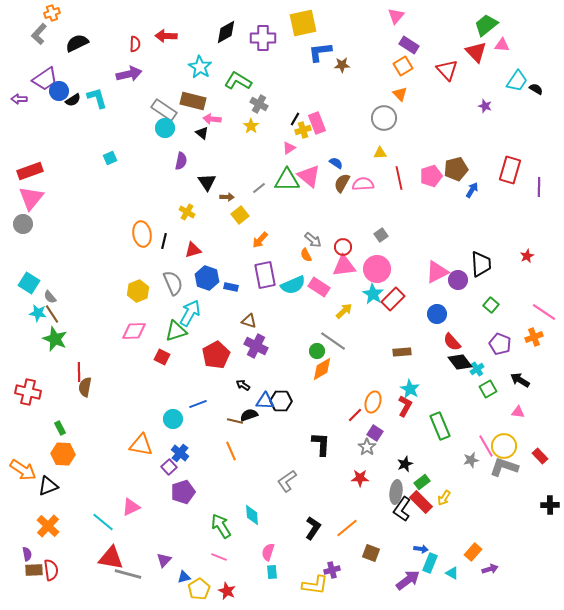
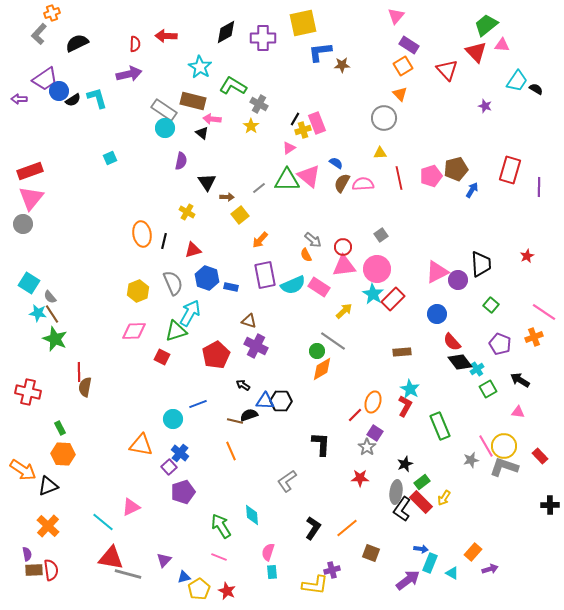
green L-shape at (238, 81): moved 5 px left, 5 px down
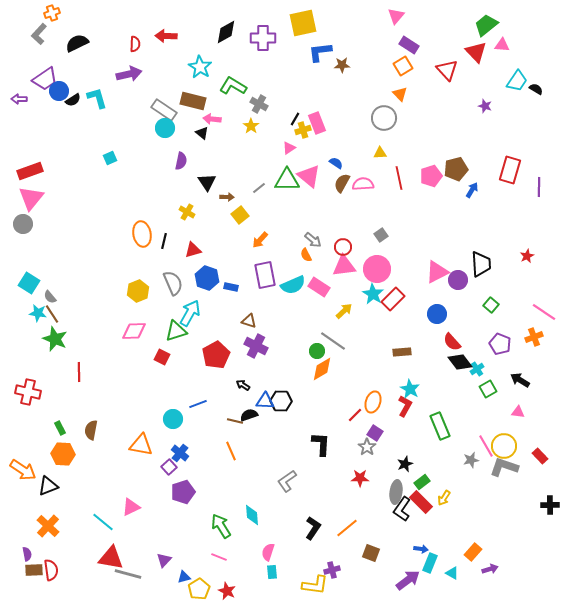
brown semicircle at (85, 387): moved 6 px right, 43 px down
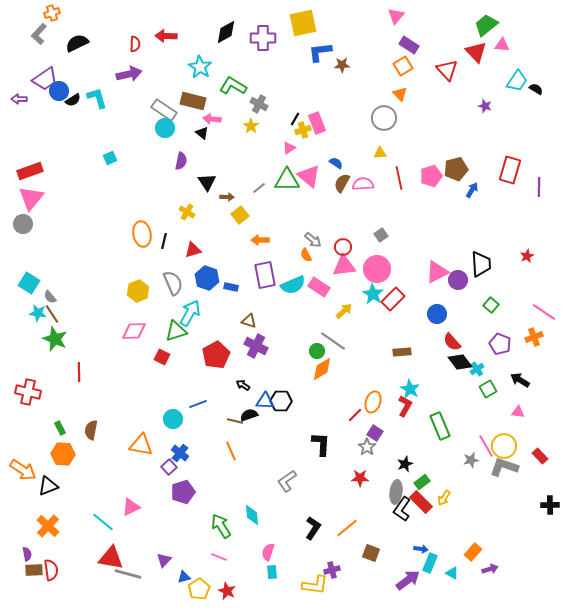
orange arrow at (260, 240): rotated 48 degrees clockwise
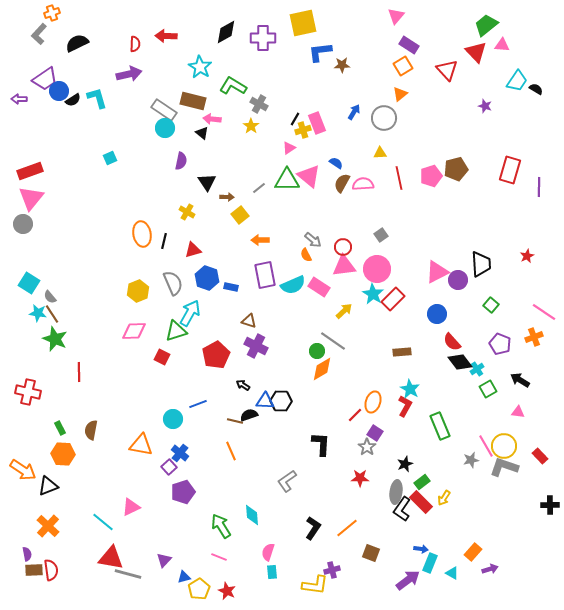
orange triangle at (400, 94): rotated 35 degrees clockwise
blue arrow at (472, 190): moved 118 px left, 78 px up
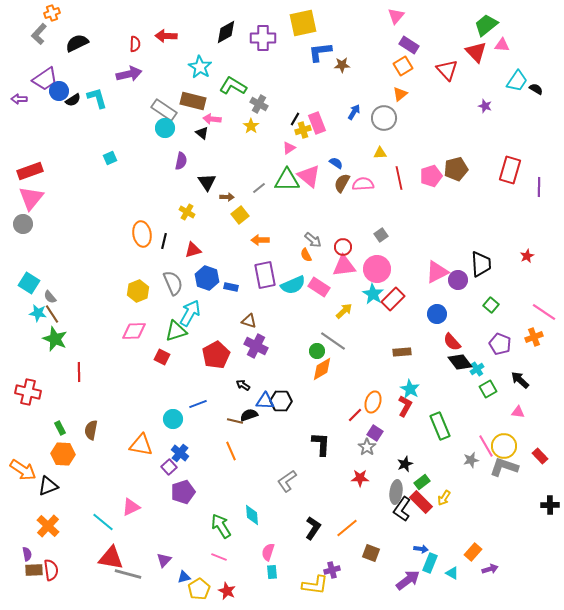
black arrow at (520, 380): rotated 12 degrees clockwise
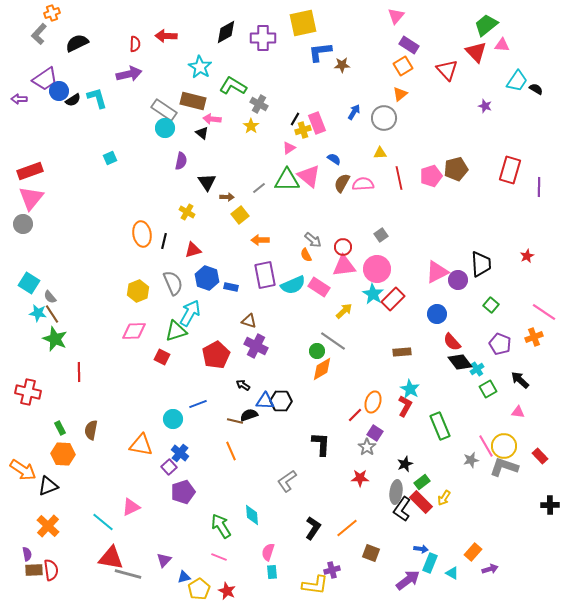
blue semicircle at (336, 163): moved 2 px left, 4 px up
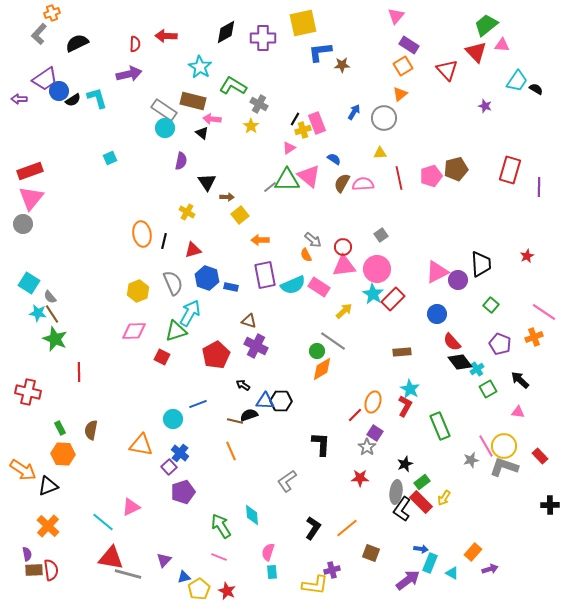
gray line at (259, 188): moved 11 px right, 1 px up
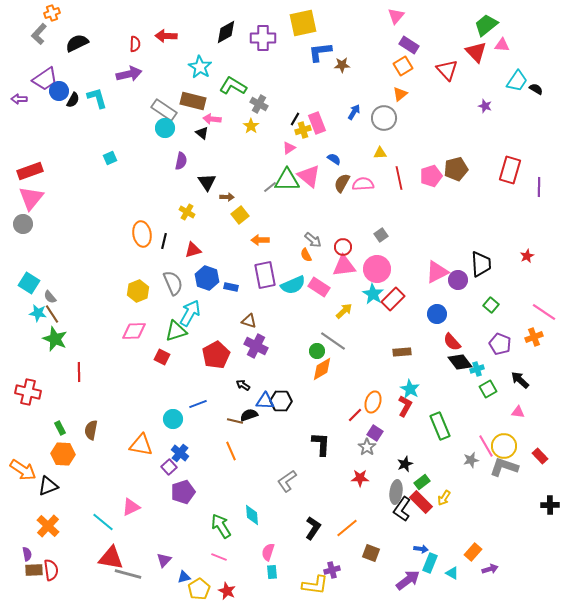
black semicircle at (73, 100): rotated 28 degrees counterclockwise
cyan cross at (477, 369): rotated 16 degrees clockwise
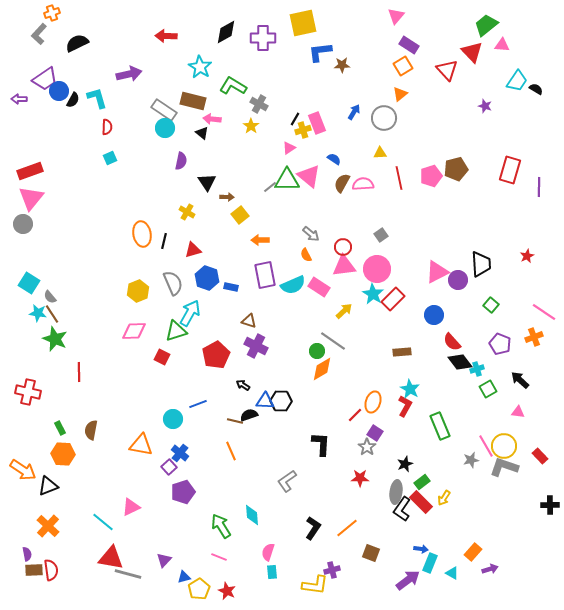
red semicircle at (135, 44): moved 28 px left, 83 px down
red triangle at (476, 52): moved 4 px left
gray arrow at (313, 240): moved 2 px left, 6 px up
blue circle at (437, 314): moved 3 px left, 1 px down
